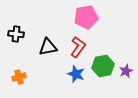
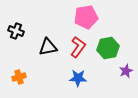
black cross: moved 3 px up; rotated 14 degrees clockwise
green hexagon: moved 5 px right, 18 px up
blue star: moved 2 px right, 4 px down; rotated 18 degrees counterclockwise
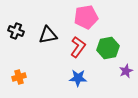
black triangle: moved 12 px up
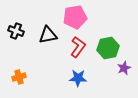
pink pentagon: moved 11 px left
purple star: moved 2 px left, 3 px up
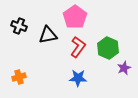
pink pentagon: rotated 25 degrees counterclockwise
black cross: moved 3 px right, 5 px up
green hexagon: rotated 25 degrees counterclockwise
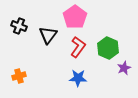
black triangle: rotated 42 degrees counterclockwise
orange cross: moved 1 px up
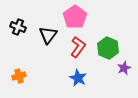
black cross: moved 1 px left, 1 px down
blue star: rotated 24 degrees clockwise
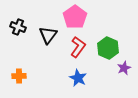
orange cross: rotated 16 degrees clockwise
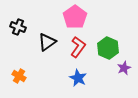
black triangle: moved 1 px left, 7 px down; rotated 18 degrees clockwise
orange cross: rotated 32 degrees clockwise
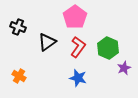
blue star: rotated 12 degrees counterclockwise
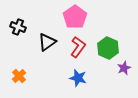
orange cross: rotated 16 degrees clockwise
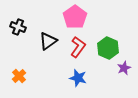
black triangle: moved 1 px right, 1 px up
